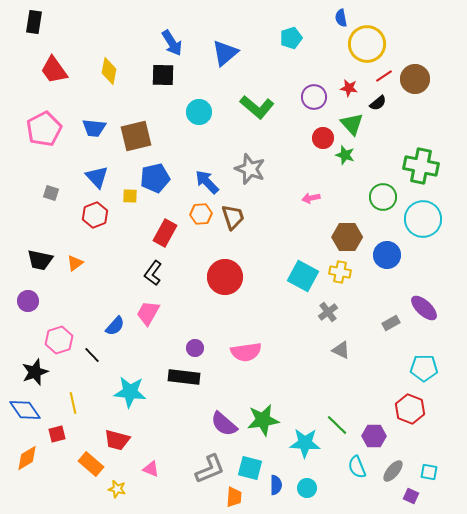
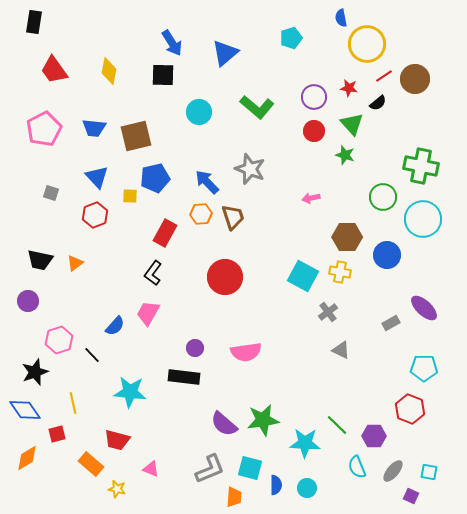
red circle at (323, 138): moved 9 px left, 7 px up
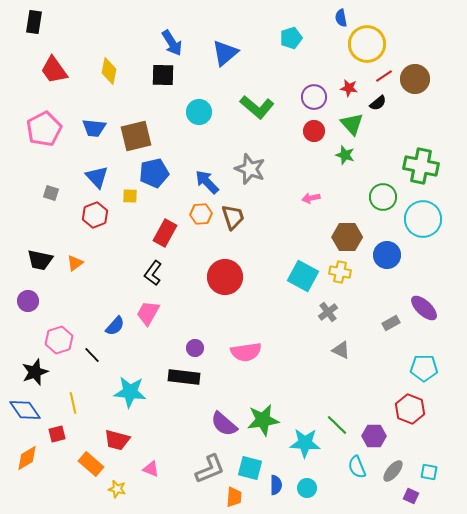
blue pentagon at (155, 178): moved 1 px left, 5 px up
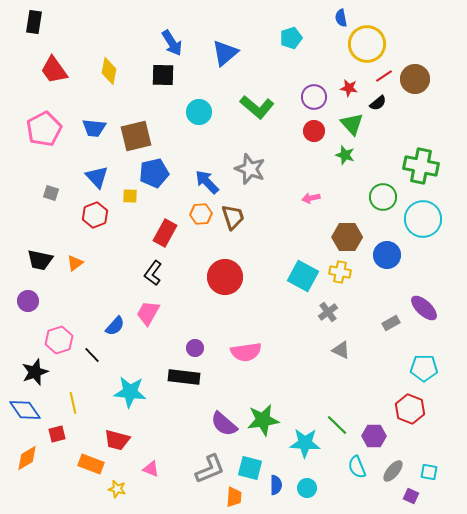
orange rectangle at (91, 464): rotated 20 degrees counterclockwise
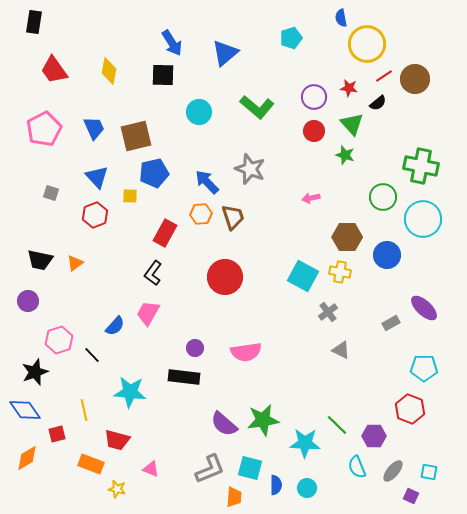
blue trapezoid at (94, 128): rotated 120 degrees counterclockwise
yellow line at (73, 403): moved 11 px right, 7 px down
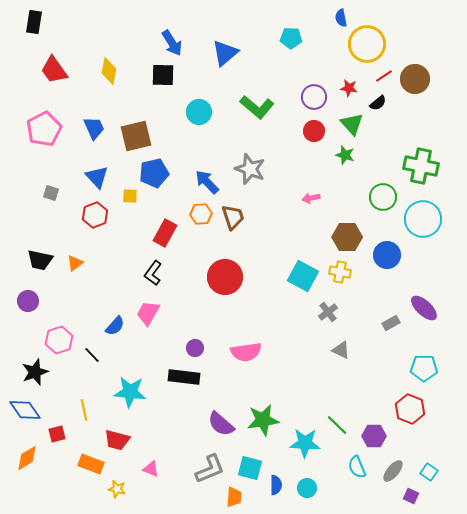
cyan pentagon at (291, 38): rotated 20 degrees clockwise
purple semicircle at (224, 424): moved 3 px left
cyan square at (429, 472): rotated 24 degrees clockwise
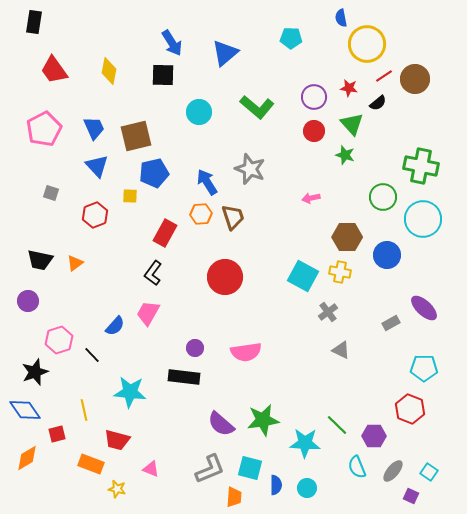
blue triangle at (97, 177): moved 11 px up
blue arrow at (207, 182): rotated 12 degrees clockwise
